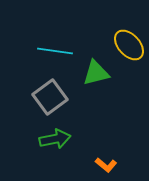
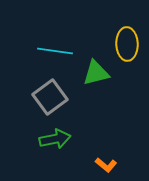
yellow ellipse: moved 2 px left, 1 px up; rotated 40 degrees clockwise
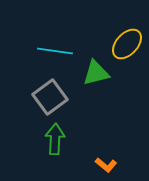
yellow ellipse: rotated 44 degrees clockwise
green arrow: rotated 76 degrees counterclockwise
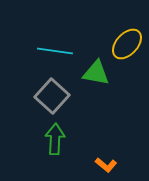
green triangle: rotated 24 degrees clockwise
gray square: moved 2 px right, 1 px up; rotated 12 degrees counterclockwise
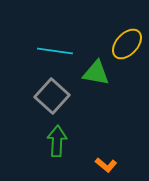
green arrow: moved 2 px right, 2 px down
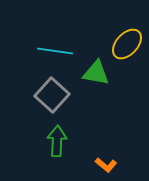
gray square: moved 1 px up
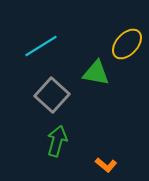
cyan line: moved 14 px left, 5 px up; rotated 40 degrees counterclockwise
green arrow: rotated 12 degrees clockwise
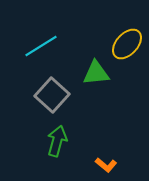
green triangle: rotated 16 degrees counterclockwise
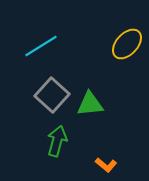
green triangle: moved 6 px left, 31 px down
